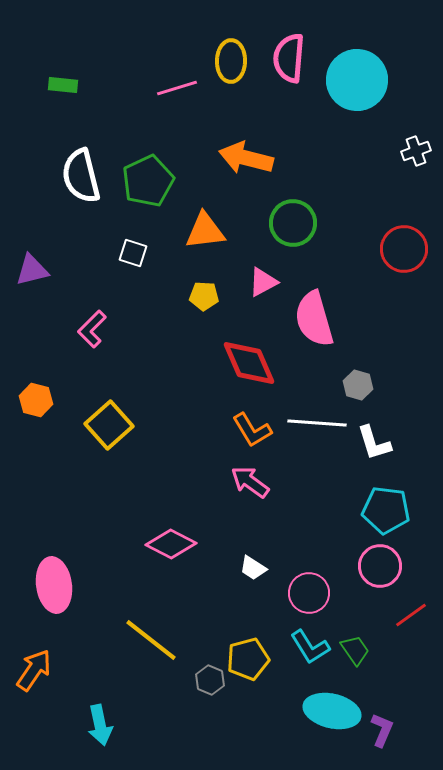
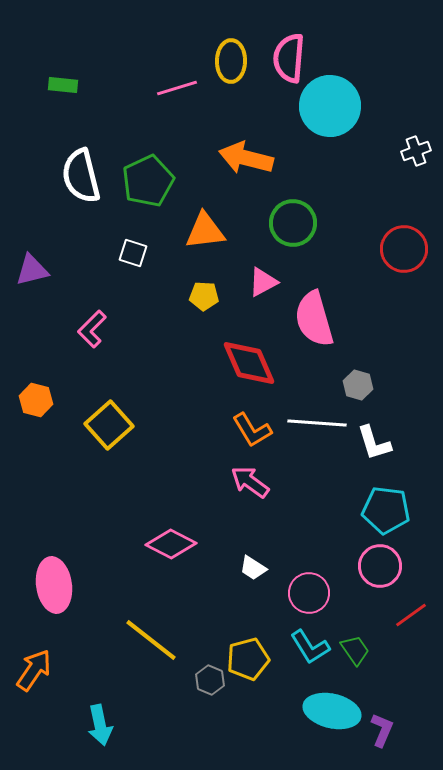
cyan circle at (357, 80): moved 27 px left, 26 px down
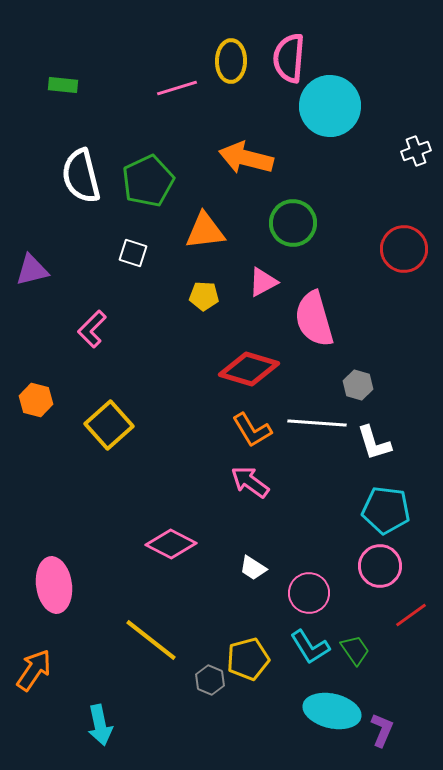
red diamond at (249, 363): moved 6 px down; rotated 50 degrees counterclockwise
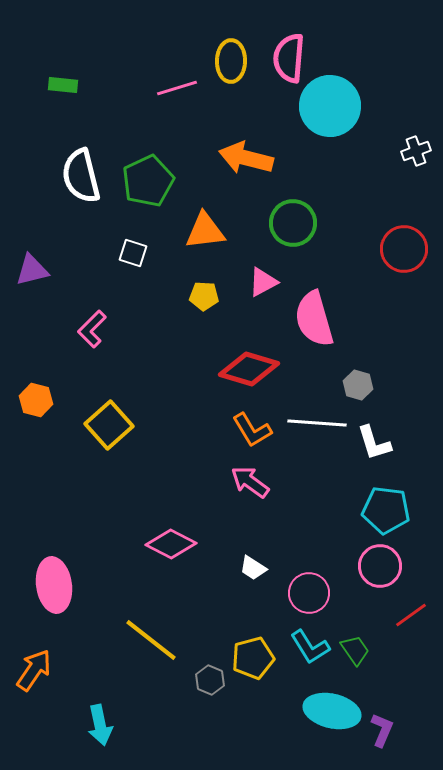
yellow pentagon at (248, 659): moved 5 px right, 1 px up
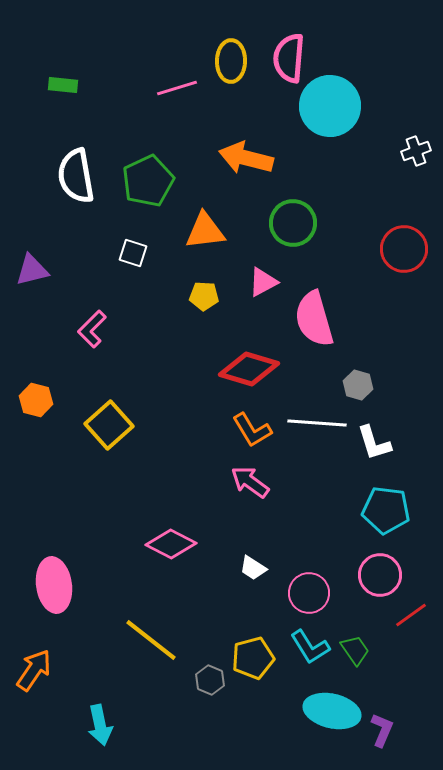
white semicircle at (81, 176): moved 5 px left; rotated 4 degrees clockwise
pink circle at (380, 566): moved 9 px down
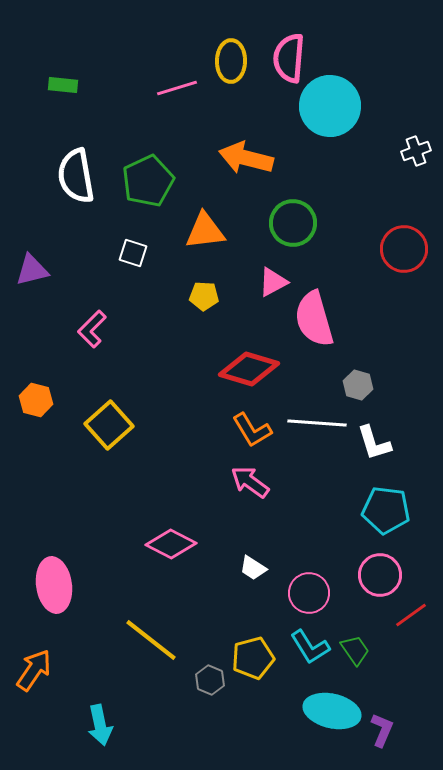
pink triangle at (263, 282): moved 10 px right
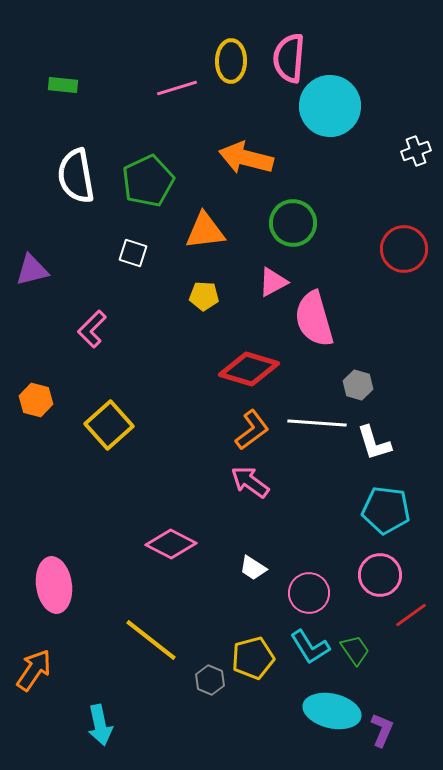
orange L-shape at (252, 430): rotated 96 degrees counterclockwise
